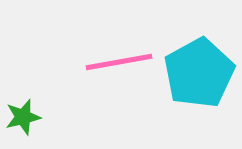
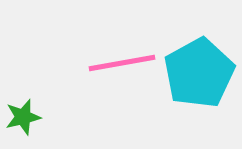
pink line: moved 3 px right, 1 px down
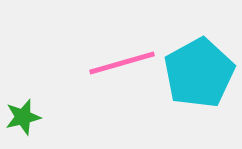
pink line: rotated 6 degrees counterclockwise
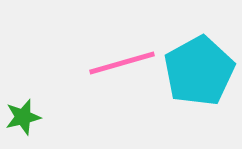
cyan pentagon: moved 2 px up
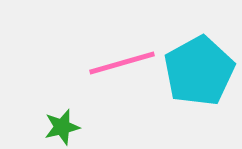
green star: moved 39 px right, 10 px down
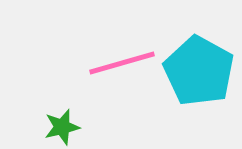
cyan pentagon: rotated 14 degrees counterclockwise
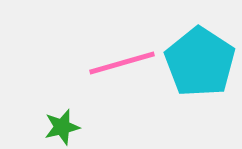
cyan pentagon: moved 1 px right, 9 px up; rotated 4 degrees clockwise
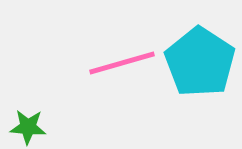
green star: moved 34 px left; rotated 18 degrees clockwise
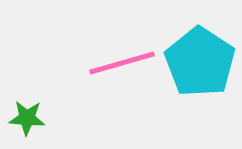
green star: moved 1 px left, 9 px up
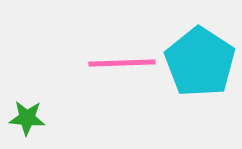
pink line: rotated 14 degrees clockwise
